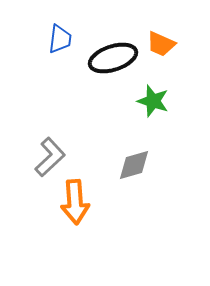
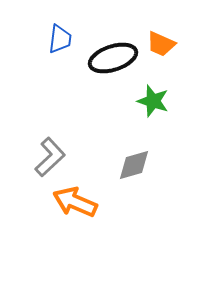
orange arrow: rotated 117 degrees clockwise
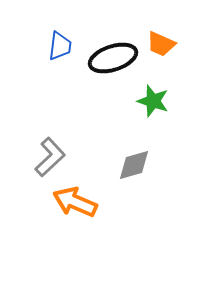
blue trapezoid: moved 7 px down
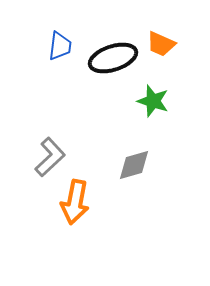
orange arrow: rotated 102 degrees counterclockwise
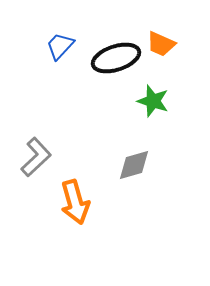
blue trapezoid: rotated 144 degrees counterclockwise
black ellipse: moved 3 px right
gray L-shape: moved 14 px left
orange arrow: rotated 27 degrees counterclockwise
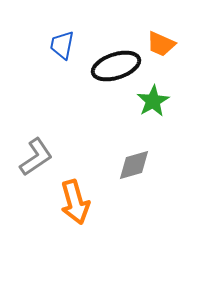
blue trapezoid: moved 2 px right, 1 px up; rotated 32 degrees counterclockwise
black ellipse: moved 8 px down
green star: rotated 24 degrees clockwise
gray L-shape: rotated 9 degrees clockwise
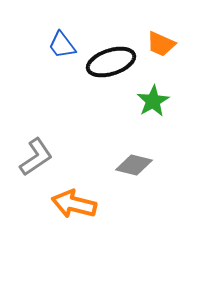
blue trapezoid: rotated 48 degrees counterclockwise
black ellipse: moved 5 px left, 4 px up
gray diamond: rotated 30 degrees clockwise
orange arrow: moved 1 px left, 2 px down; rotated 120 degrees clockwise
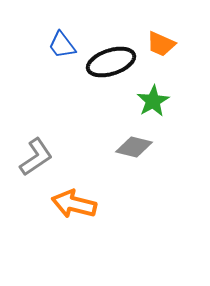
gray diamond: moved 18 px up
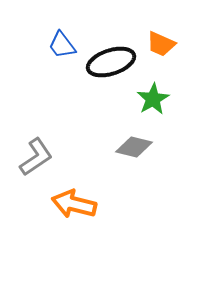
green star: moved 2 px up
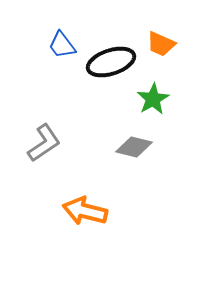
gray L-shape: moved 8 px right, 14 px up
orange arrow: moved 11 px right, 7 px down
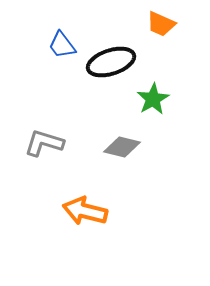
orange trapezoid: moved 20 px up
gray L-shape: rotated 129 degrees counterclockwise
gray diamond: moved 12 px left
